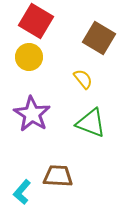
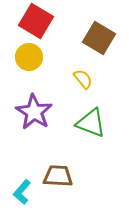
purple star: moved 2 px right, 2 px up
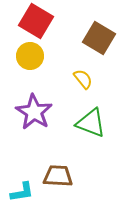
yellow circle: moved 1 px right, 1 px up
cyan L-shape: rotated 140 degrees counterclockwise
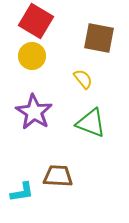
brown square: rotated 20 degrees counterclockwise
yellow circle: moved 2 px right
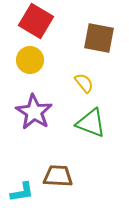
yellow circle: moved 2 px left, 4 px down
yellow semicircle: moved 1 px right, 4 px down
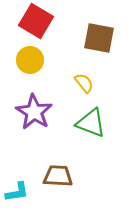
cyan L-shape: moved 5 px left
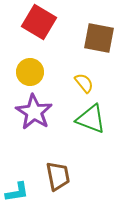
red square: moved 3 px right, 1 px down
yellow circle: moved 12 px down
green triangle: moved 4 px up
brown trapezoid: rotated 76 degrees clockwise
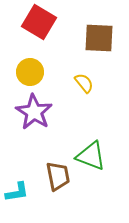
brown square: rotated 8 degrees counterclockwise
green triangle: moved 37 px down
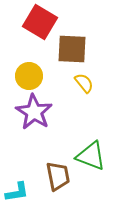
red square: moved 1 px right
brown square: moved 27 px left, 11 px down
yellow circle: moved 1 px left, 4 px down
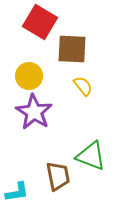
yellow semicircle: moved 1 px left, 3 px down
